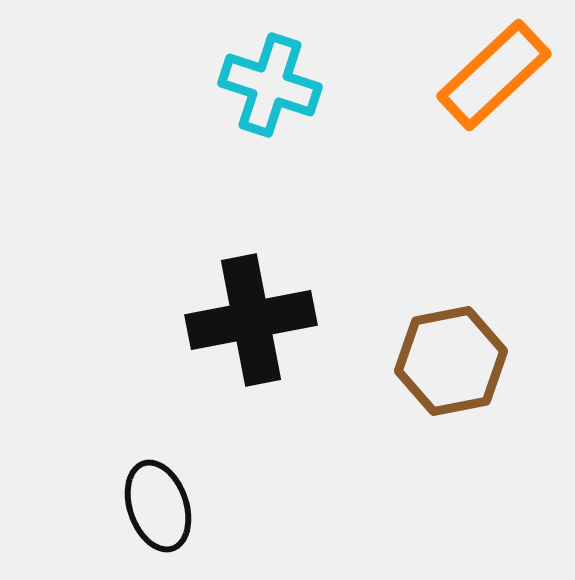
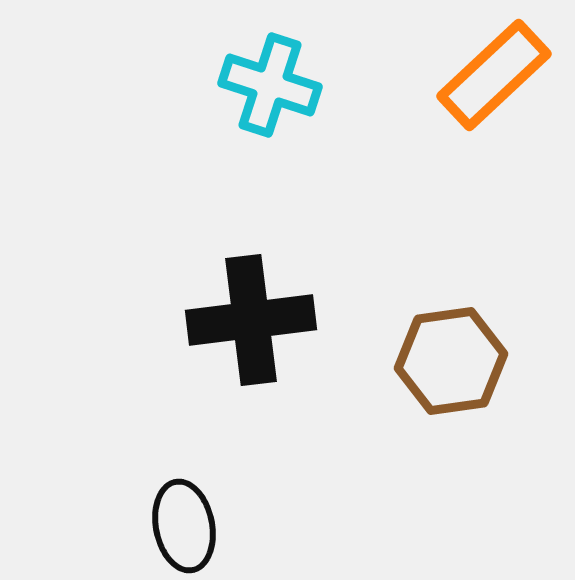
black cross: rotated 4 degrees clockwise
brown hexagon: rotated 3 degrees clockwise
black ellipse: moved 26 px right, 20 px down; rotated 8 degrees clockwise
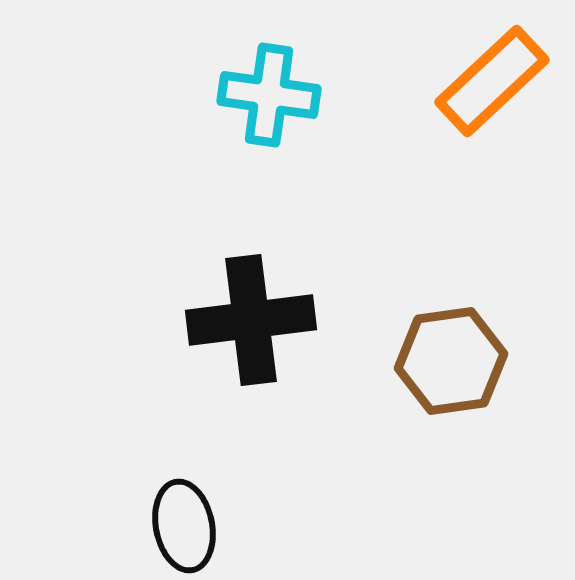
orange rectangle: moved 2 px left, 6 px down
cyan cross: moved 1 px left, 10 px down; rotated 10 degrees counterclockwise
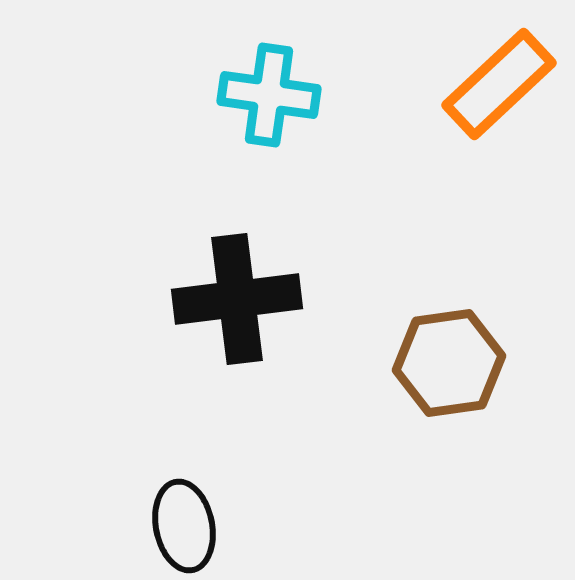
orange rectangle: moved 7 px right, 3 px down
black cross: moved 14 px left, 21 px up
brown hexagon: moved 2 px left, 2 px down
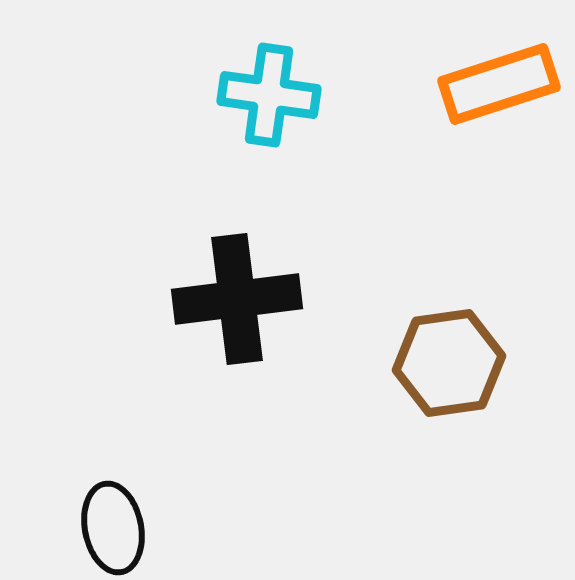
orange rectangle: rotated 25 degrees clockwise
black ellipse: moved 71 px left, 2 px down
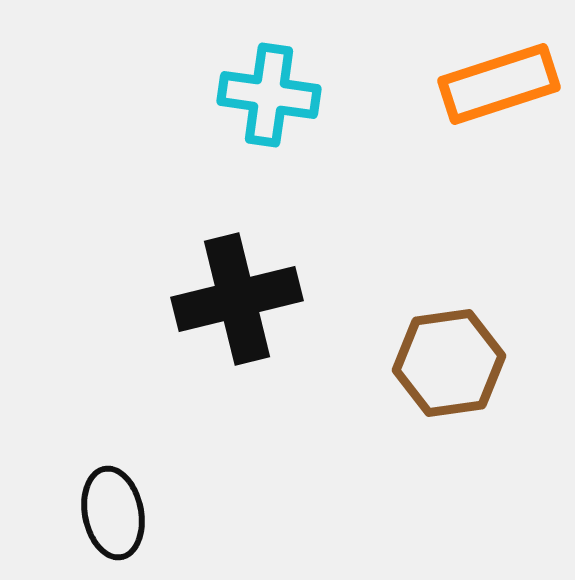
black cross: rotated 7 degrees counterclockwise
black ellipse: moved 15 px up
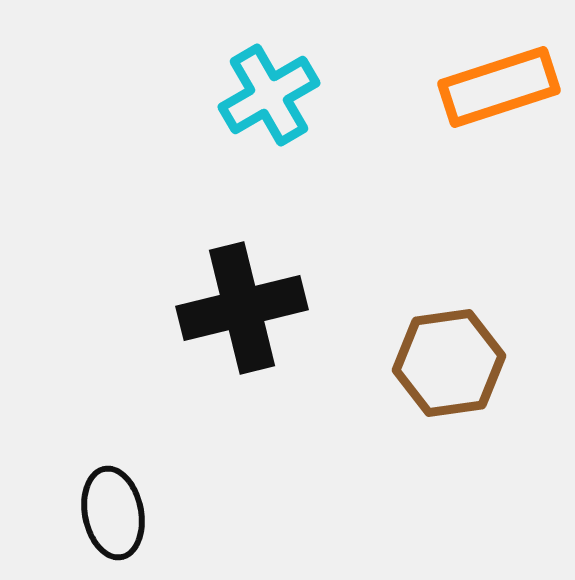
orange rectangle: moved 3 px down
cyan cross: rotated 38 degrees counterclockwise
black cross: moved 5 px right, 9 px down
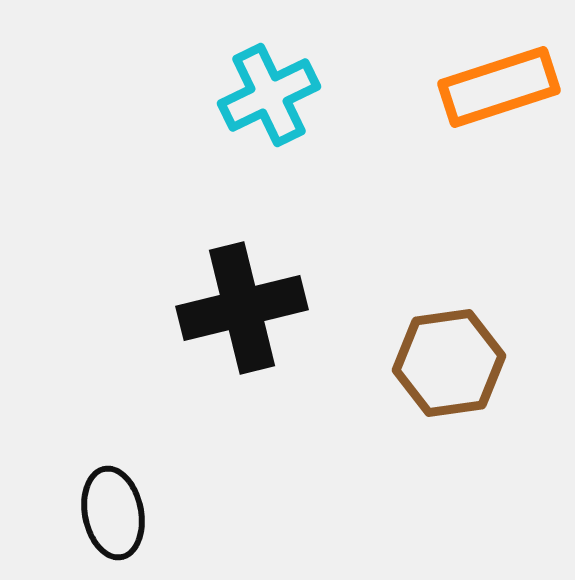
cyan cross: rotated 4 degrees clockwise
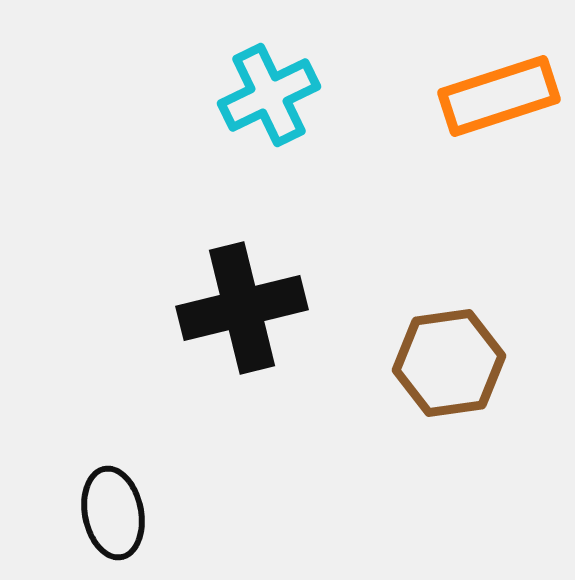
orange rectangle: moved 9 px down
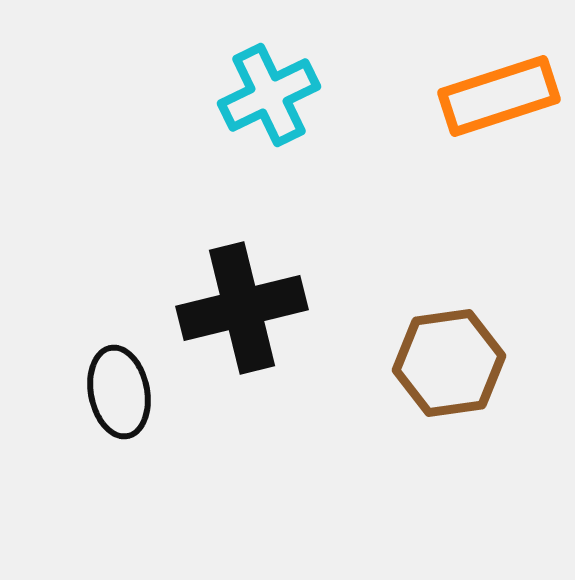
black ellipse: moved 6 px right, 121 px up
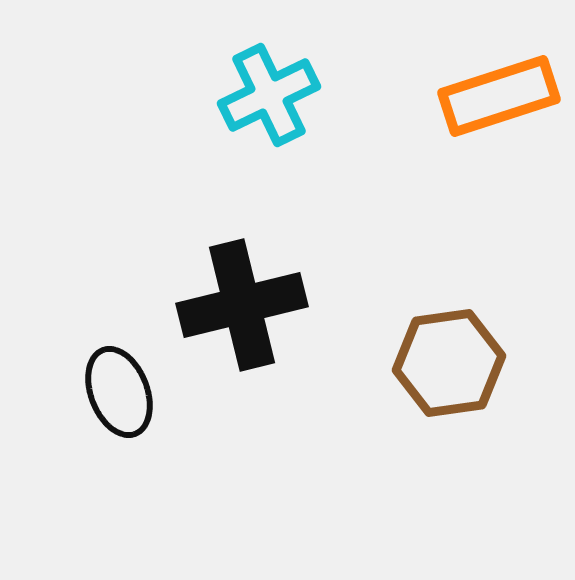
black cross: moved 3 px up
black ellipse: rotated 10 degrees counterclockwise
